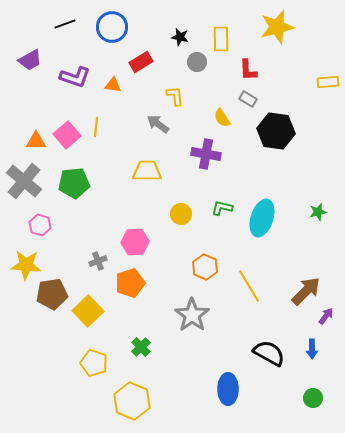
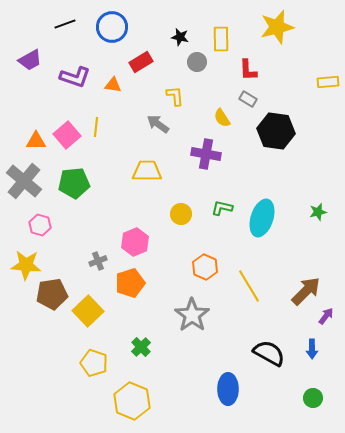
pink hexagon at (135, 242): rotated 20 degrees counterclockwise
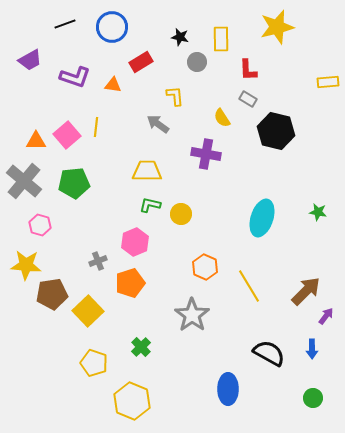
black hexagon at (276, 131): rotated 6 degrees clockwise
green L-shape at (222, 208): moved 72 px left, 3 px up
green star at (318, 212): rotated 24 degrees clockwise
